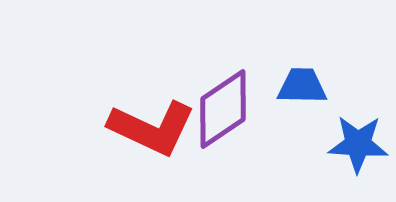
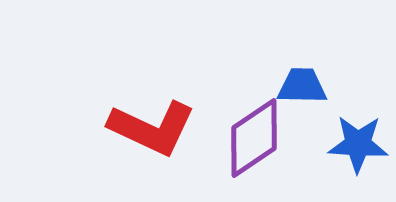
purple diamond: moved 31 px right, 29 px down
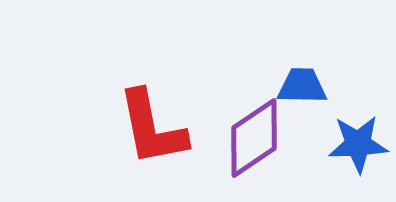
red L-shape: rotated 54 degrees clockwise
blue star: rotated 6 degrees counterclockwise
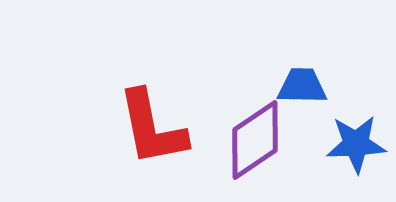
purple diamond: moved 1 px right, 2 px down
blue star: moved 2 px left
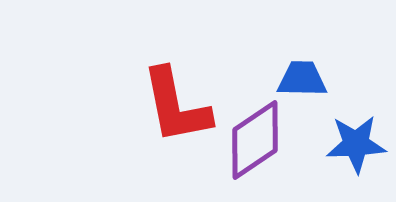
blue trapezoid: moved 7 px up
red L-shape: moved 24 px right, 22 px up
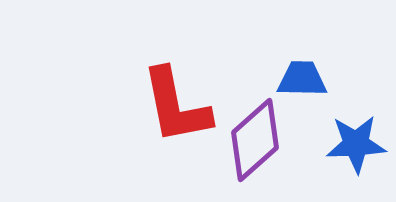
purple diamond: rotated 8 degrees counterclockwise
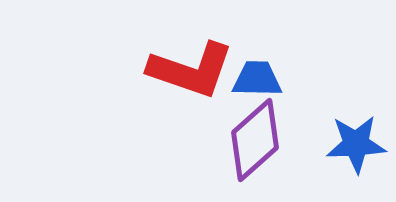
blue trapezoid: moved 45 px left
red L-shape: moved 15 px right, 36 px up; rotated 60 degrees counterclockwise
